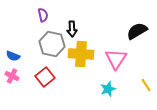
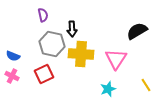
red square: moved 1 px left, 3 px up; rotated 12 degrees clockwise
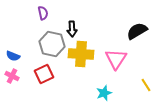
purple semicircle: moved 2 px up
cyan star: moved 4 px left, 4 px down
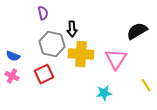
cyan star: rotated 14 degrees clockwise
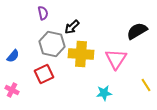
black arrow: moved 2 px up; rotated 49 degrees clockwise
blue semicircle: rotated 72 degrees counterclockwise
pink cross: moved 14 px down
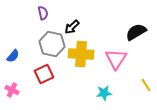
black semicircle: moved 1 px left, 1 px down
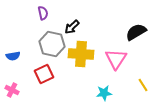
blue semicircle: rotated 40 degrees clockwise
yellow line: moved 3 px left
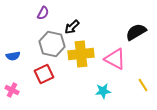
purple semicircle: rotated 40 degrees clockwise
yellow cross: rotated 10 degrees counterclockwise
pink triangle: moved 1 px left; rotated 35 degrees counterclockwise
cyan star: moved 1 px left, 2 px up
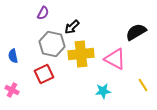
blue semicircle: rotated 88 degrees clockwise
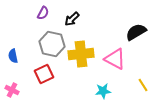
black arrow: moved 8 px up
